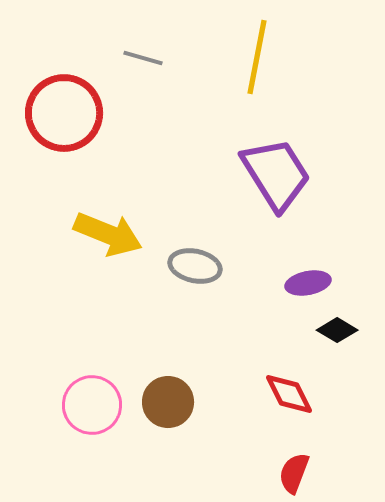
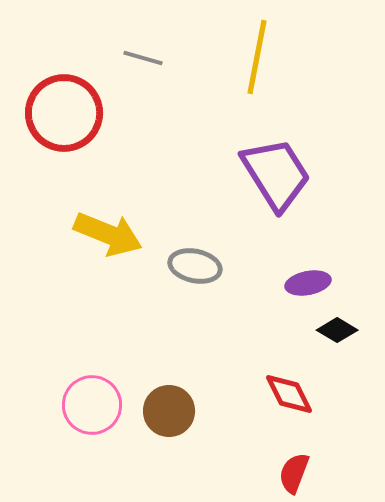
brown circle: moved 1 px right, 9 px down
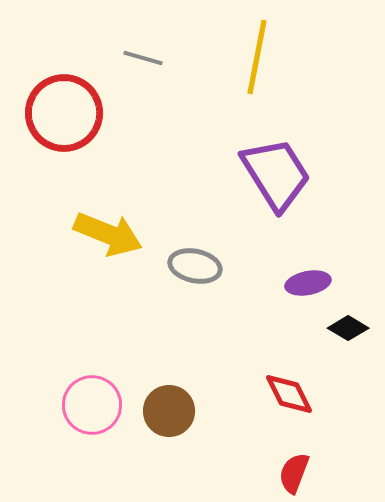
black diamond: moved 11 px right, 2 px up
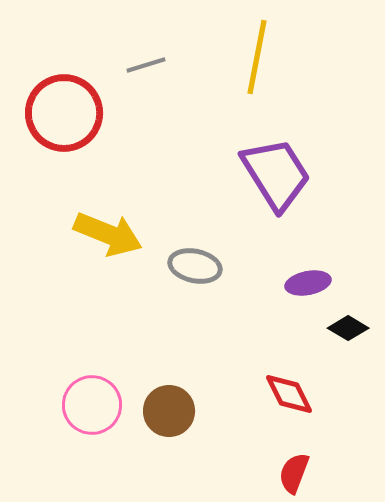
gray line: moved 3 px right, 7 px down; rotated 33 degrees counterclockwise
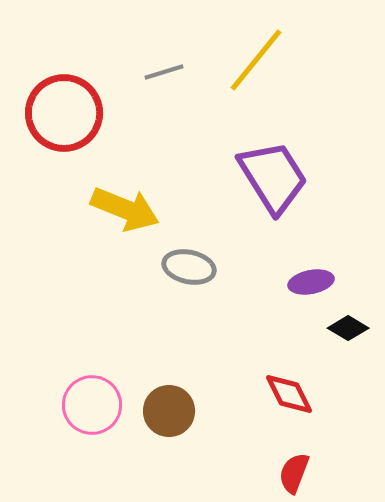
yellow line: moved 1 px left, 3 px down; rotated 28 degrees clockwise
gray line: moved 18 px right, 7 px down
purple trapezoid: moved 3 px left, 3 px down
yellow arrow: moved 17 px right, 25 px up
gray ellipse: moved 6 px left, 1 px down
purple ellipse: moved 3 px right, 1 px up
